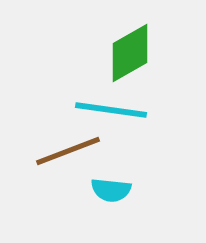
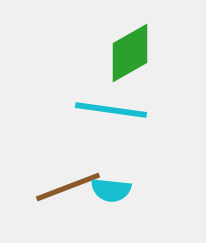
brown line: moved 36 px down
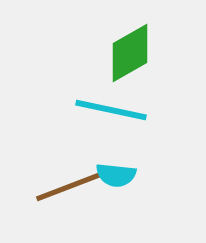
cyan line: rotated 4 degrees clockwise
cyan semicircle: moved 5 px right, 15 px up
